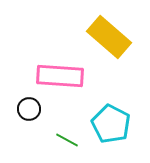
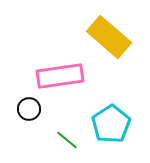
pink rectangle: rotated 12 degrees counterclockwise
cyan pentagon: rotated 12 degrees clockwise
green line: rotated 10 degrees clockwise
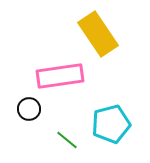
yellow rectangle: moved 11 px left, 3 px up; rotated 15 degrees clockwise
cyan pentagon: rotated 18 degrees clockwise
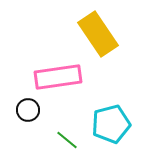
pink rectangle: moved 2 px left, 1 px down
black circle: moved 1 px left, 1 px down
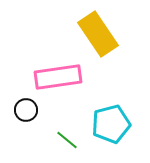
black circle: moved 2 px left
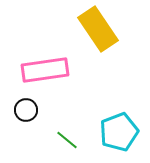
yellow rectangle: moved 5 px up
pink rectangle: moved 13 px left, 7 px up
cyan pentagon: moved 8 px right, 8 px down; rotated 6 degrees counterclockwise
